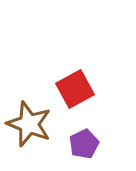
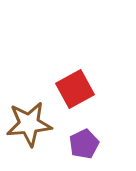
brown star: rotated 27 degrees counterclockwise
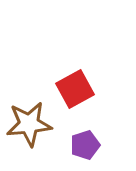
purple pentagon: moved 1 px right, 1 px down; rotated 8 degrees clockwise
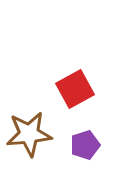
brown star: moved 10 px down
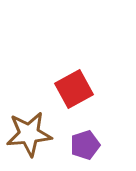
red square: moved 1 px left
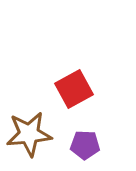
purple pentagon: rotated 20 degrees clockwise
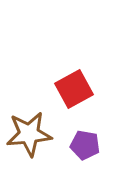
purple pentagon: rotated 8 degrees clockwise
